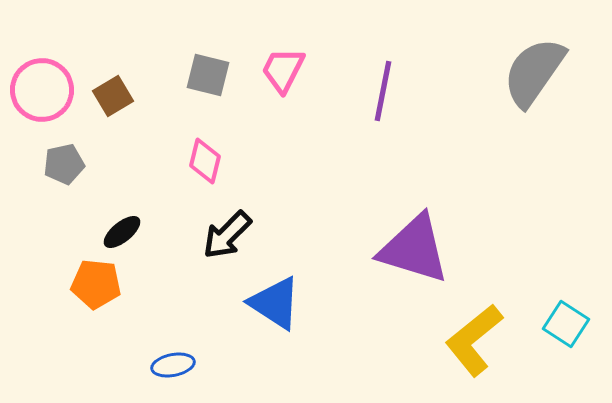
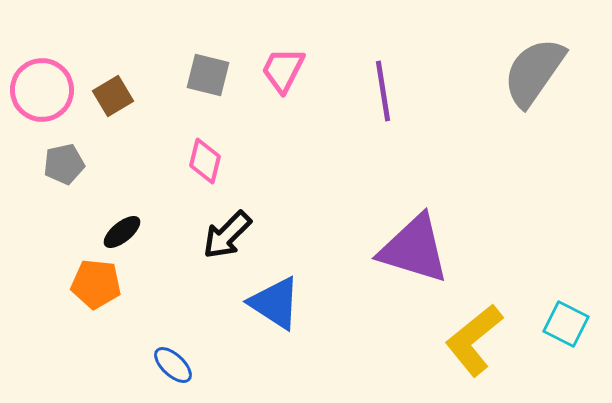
purple line: rotated 20 degrees counterclockwise
cyan square: rotated 6 degrees counterclockwise
blue ellipse: rotated 54 degrees clockwise
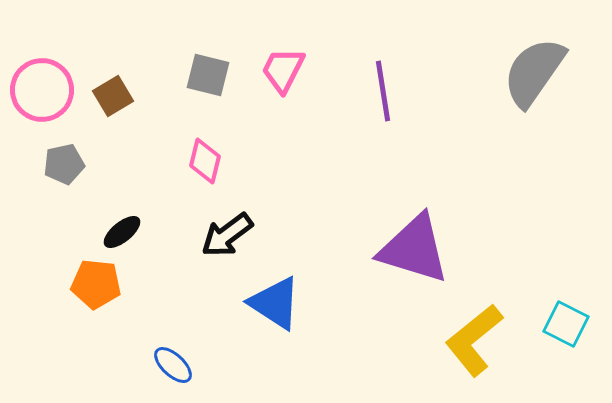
black arrow: rotated 8 degrees clockwise
